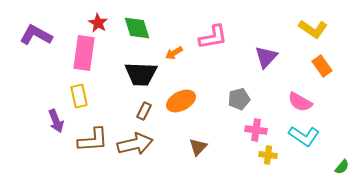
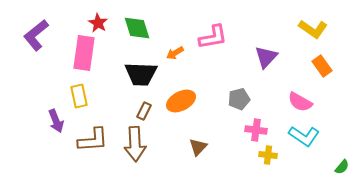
purple L-shape: rotated 68 degrees counterclockwise
orange arrow: moved 1 px right
brown arrow: rotated 100 degrees clockwise
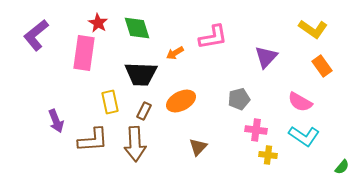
yellow rectangle: moved 31 px right, 6 px down
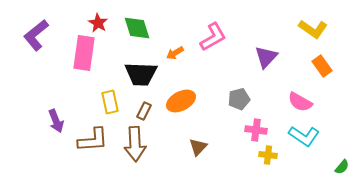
pink L-shape: rotated 20 degrees counterclockwise
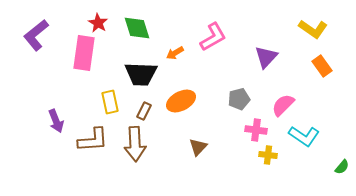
pink semicircle: moved 17 px left, 3 px down; rotated 105 degrees clockwise
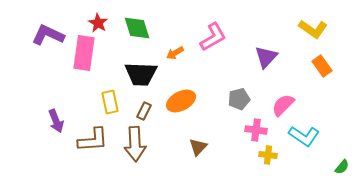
purple L-shape: moved 12 px right; rotated 64 degrees clockwise
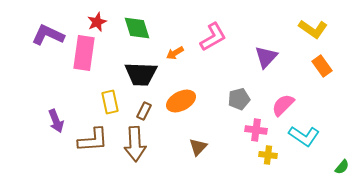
red star: moved 1 px left, 1 px up; rotated 18 degrees clockwise
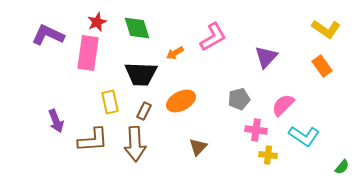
yellow L-shape: moved 13 px right
pink rectangle: moved 4 px right
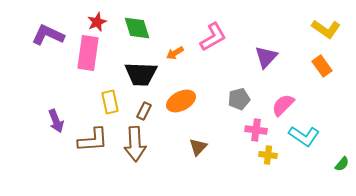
green semicircle: moved 3 px up
